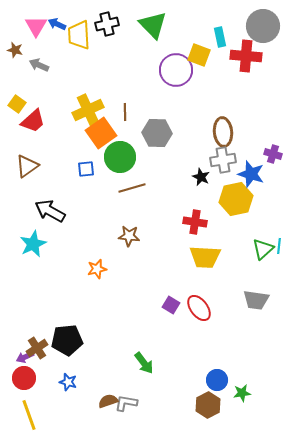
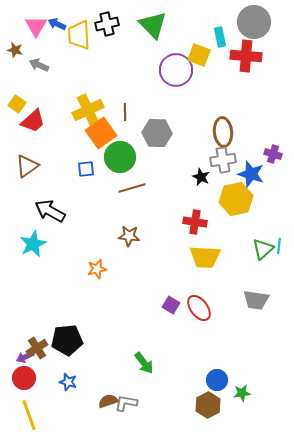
gray circle at (263, 26): moved 9 px left, 4 px up
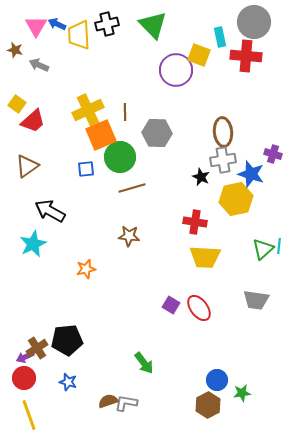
orange square at (101, 133): moved 2 px down; rotated 12 degrees clockwise
orange star at (97, 269): moved 11 px left
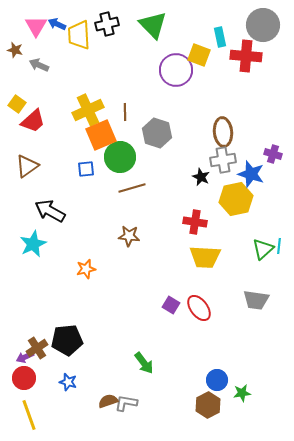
gray circle at (254, 22): moved 9 px right, 3 px down
gray hexagon at (157, 133): rotated 16 degrees clockwise
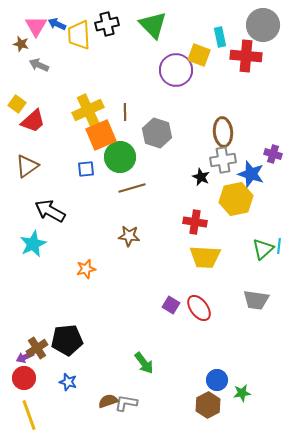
brown star at (15, 50): moved 6 px right, 6 px up
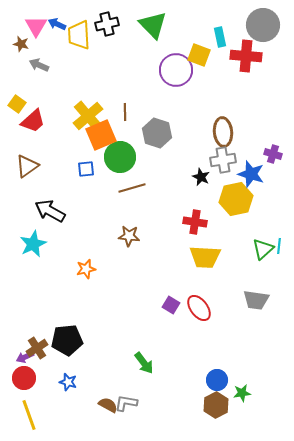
yellow cross at (88, 110): moved 6 px down; rotated 16 degrees counterclockwise
brown semicircle at (108, 401): moved 4 px down; rotated 48 degrees clockwise
brown hexagon at (208, 405): moved 8 px right
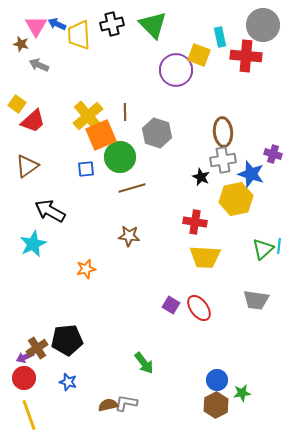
black cross at (107, 24): moved 5 px right
brown semicircle at (108, 405): rotated 42 degrees counterclockwise
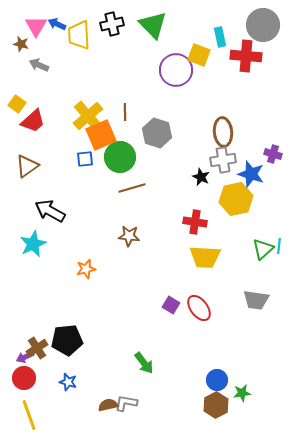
blue square at (86, 169): moved 1 px left, 10 px up
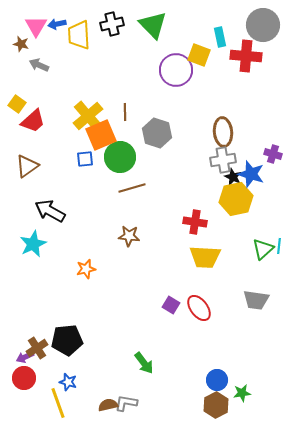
blue arrow at (57, 24): rotated 36 degrees counterclockwise
black star at (201, 177): moved 32 px right
yellow line at (29, 415): moved 29 px right, 12 px up
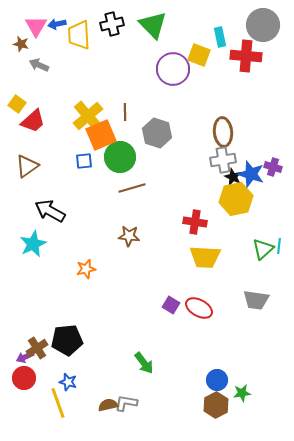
purple circle at (176, 70): moved 3 px left, 1 px up
purple cross at (273, 154): moved 13 px down
blue square at (85, 159): moved 1 px left, 2 px down
red ellipse at (199, 308): rotated 24 degrees counterclockwise
